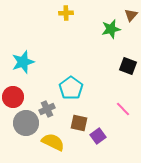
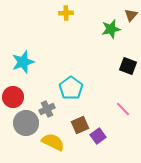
brown square: moved 1 px right, 2 px down; rotated 36 degrees counterclockwise
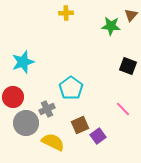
green star: moved 3 px up; rotated 18 degrees clockwise
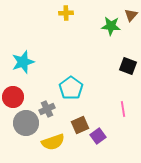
pink line: rotated 35 degrees clockwise
yellow semicircle: rotated 135 degrees clockwise
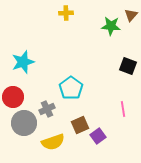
gray circle: moved 2 px left
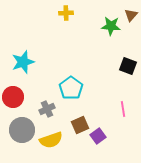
gray circle: moved 2 px left, 7 px down
yellow semicircle: moved 2 px left, 2 px up
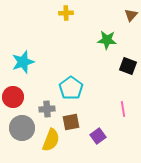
green star: moved 4 px left, 14 px down
gray cross: rotated 21 degrees clockwise
brown square: moved 9 px left, 3 px up; rotated 12 degrees clockwise
gray circle: moved 2 px up
yellow semicircle: rotated 50 degrees counterclockwise
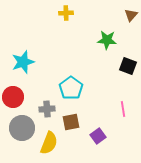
yellow semicircle: moved 2 px left, 3 px down
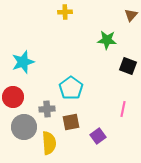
yellow cross: moved 1 px left, 1 px up
pink line: rotated 21 degrees clockwise
gray circle: moved 2 px right, 1 px up
yellow semicircle: rotated 25 degrees counterclockwise
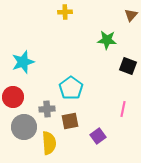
brown square: moved 1 px left, 1 px up
